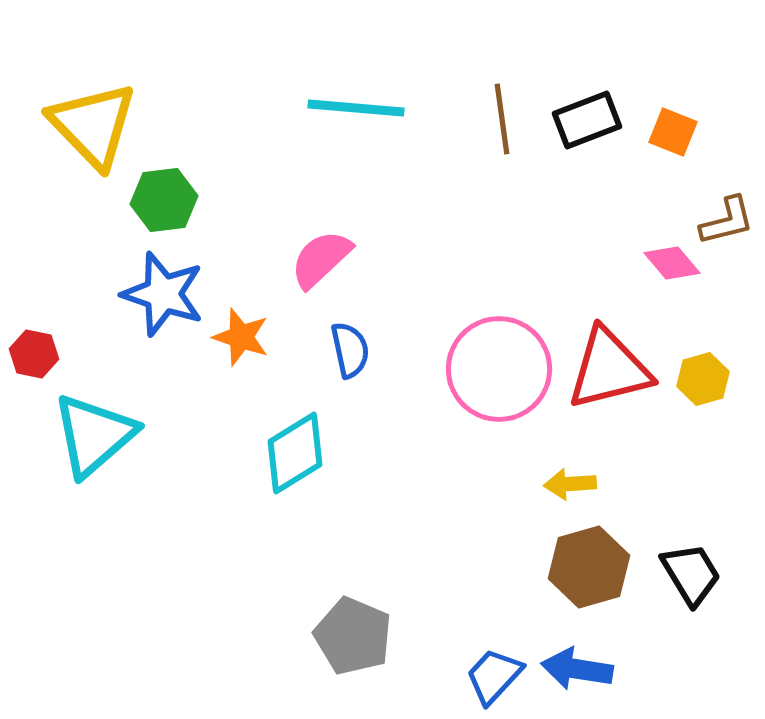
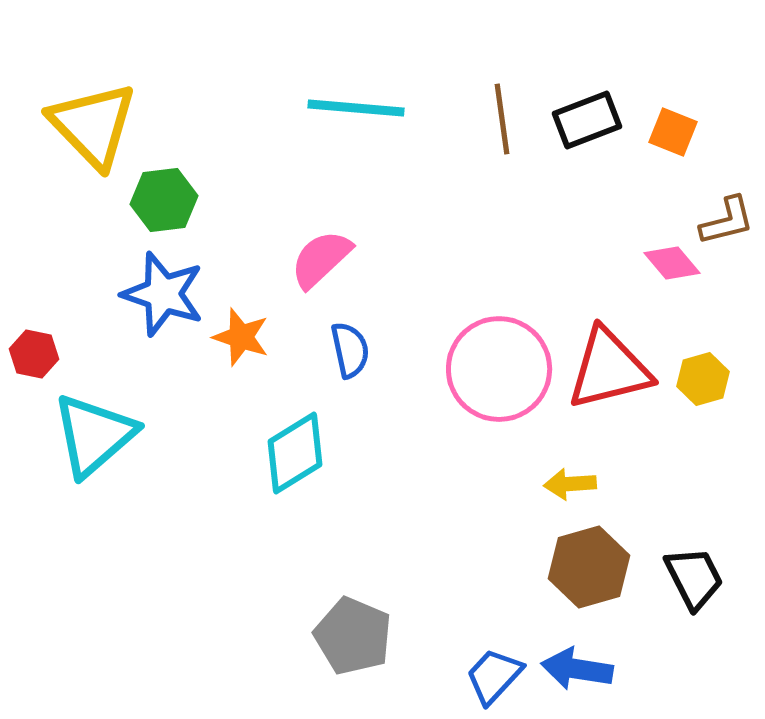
black trapezoid: moved 3 px right, 4 px down; rotated 4 degrees clockwise
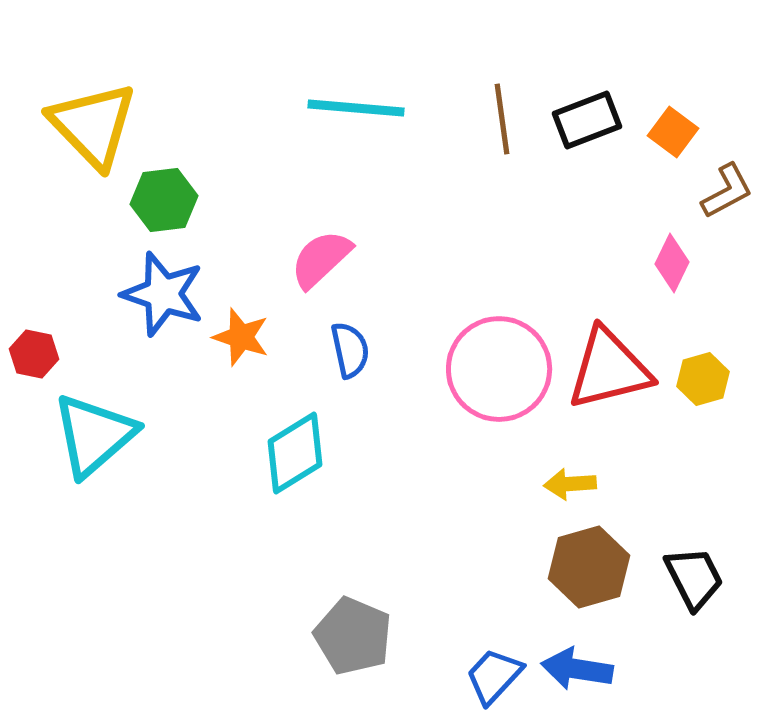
orange square: rotated 15 degrees clockwise
brown L-shape: moved 30 px up; rotated 14 degrees counterclockwise
pink diamond: rotated 66 degrees clockwise
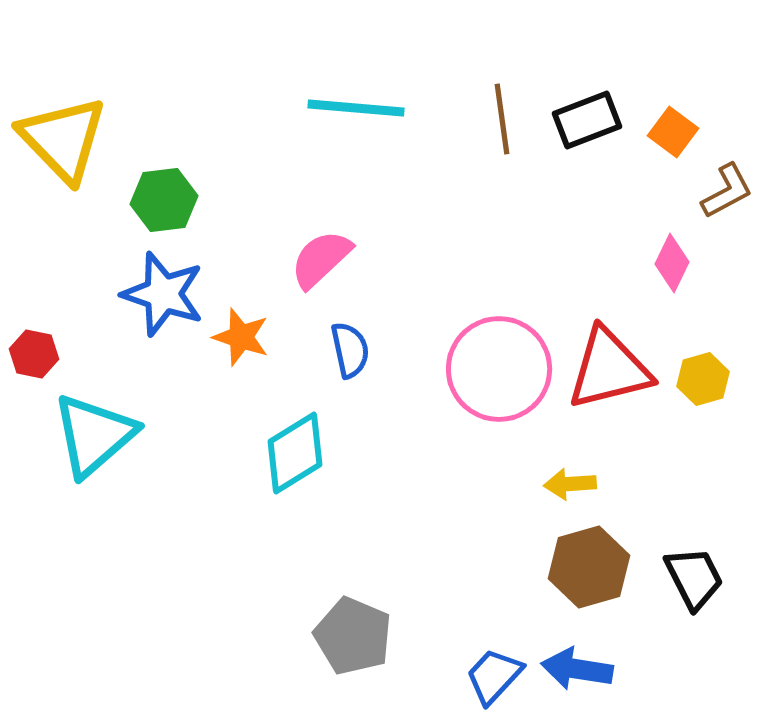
yellow triangle: moved 30 px left, 14 px down
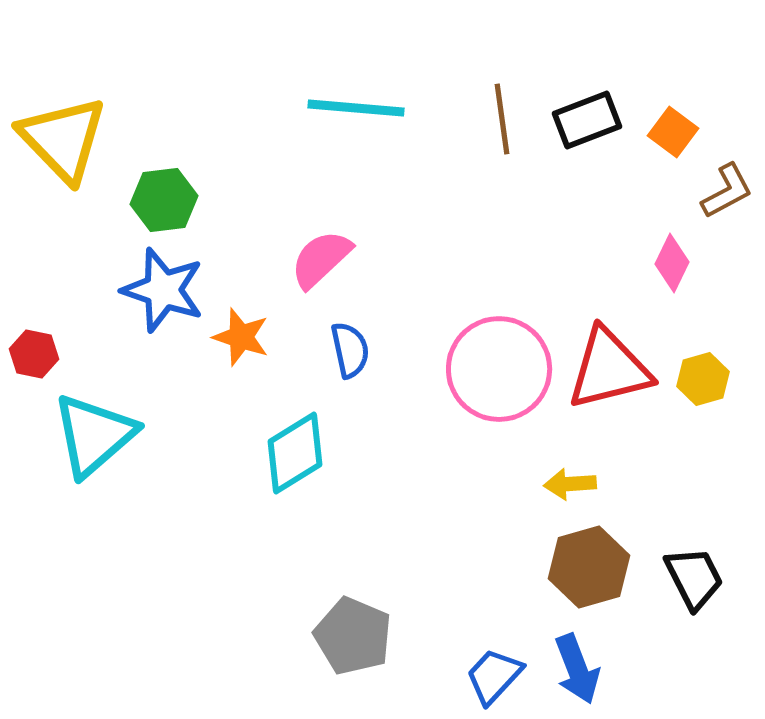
blue star: moved 4 px up
blue arrow: rotated 120 degrees counterclockwise
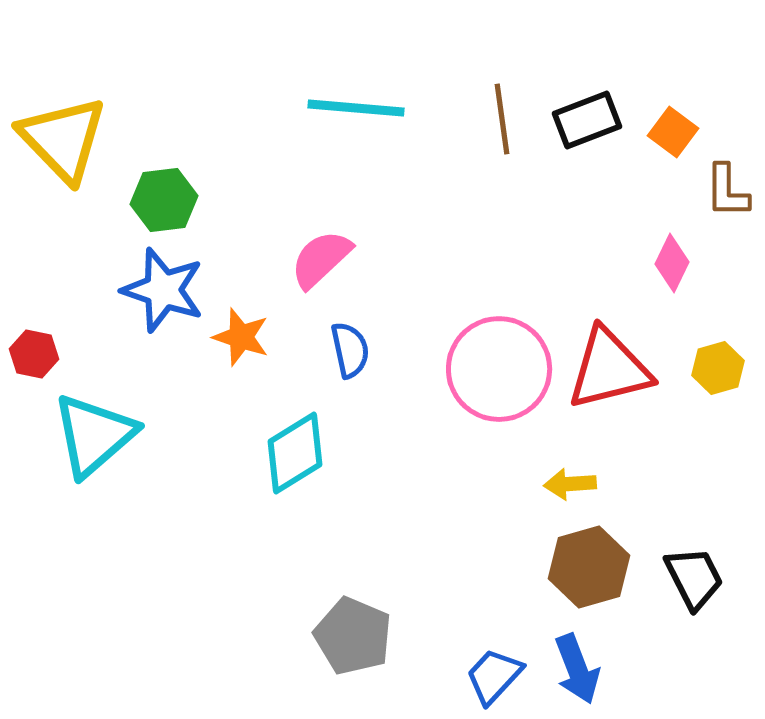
brown L-shape: rotated 118 degrees clockwise
yellow hexagon: moved 15 px right, 11 px up
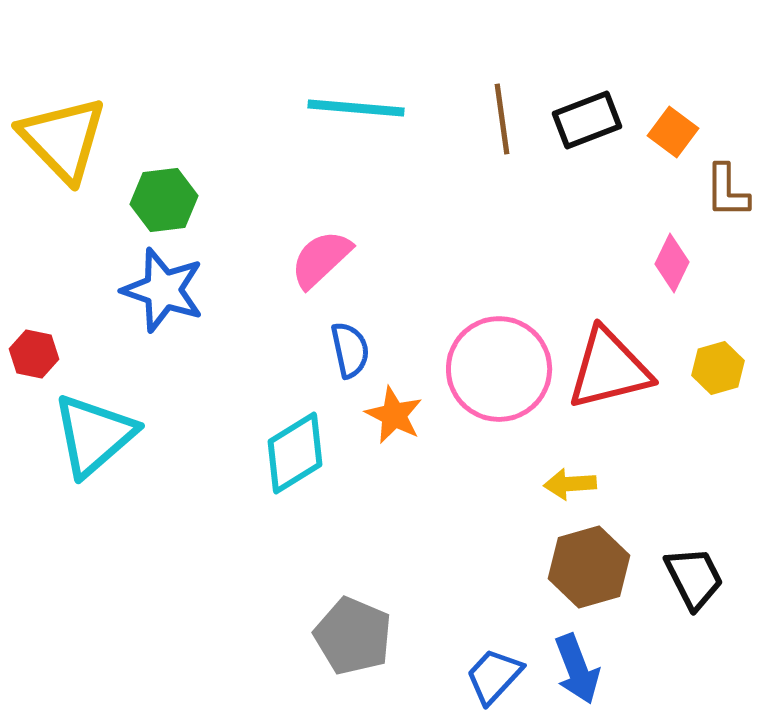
orange star: moved 153 px right, 78 px down; rotated 8 degrees clockwise
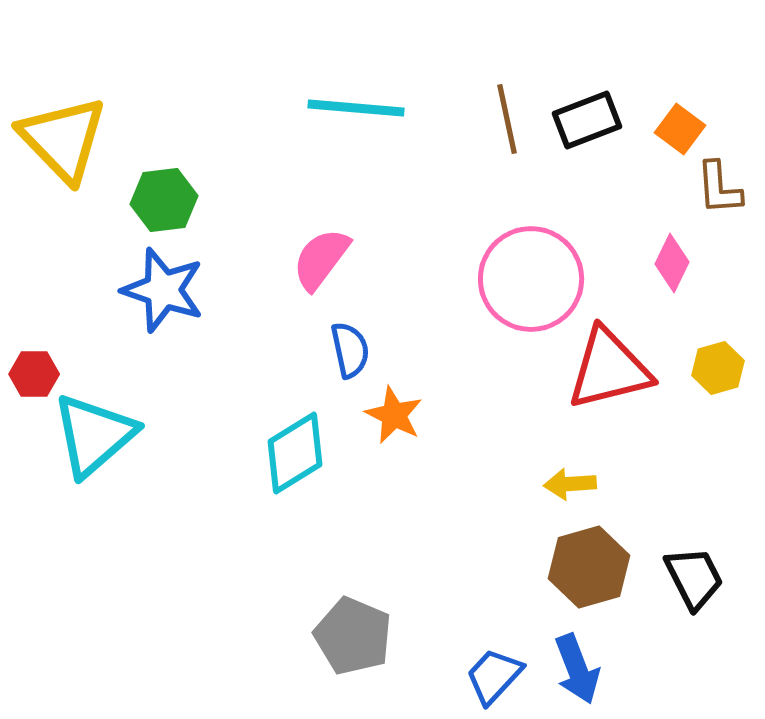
brown line: moved 5 px right; rotated 4 degrees counterclockwise
orange square: moved 7 px right, 3 px up
brown L-shape: moved 8 px left, 3 px up; rotated 4 degrees counterclockwise
pink semicircle: rotated 10 degrees counterclockwise
red hexagon: moved 20 px down; rotated 12 degrees counterclockwise
pink circle: moved 32 px right, 90 px up
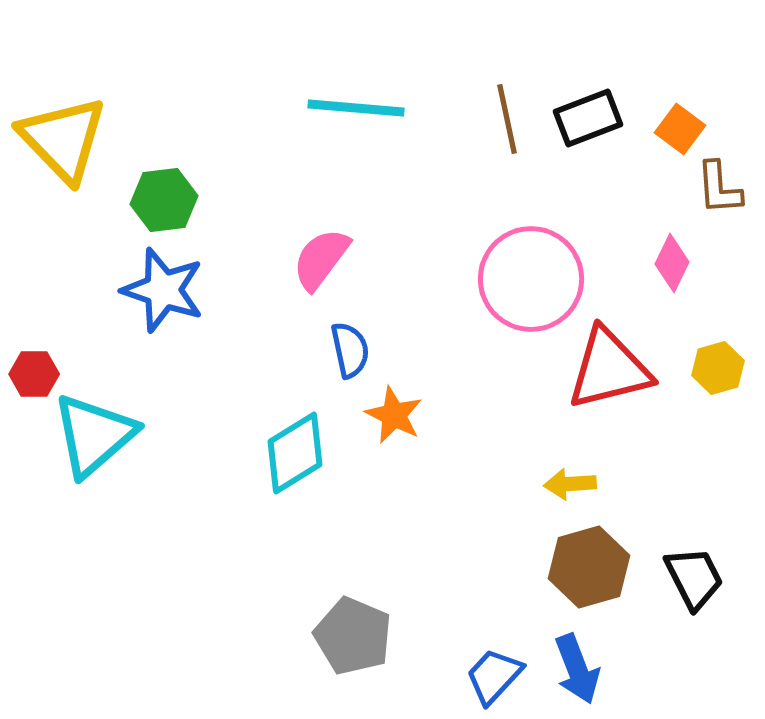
black rectangle: moved 1 px right, 2 px up
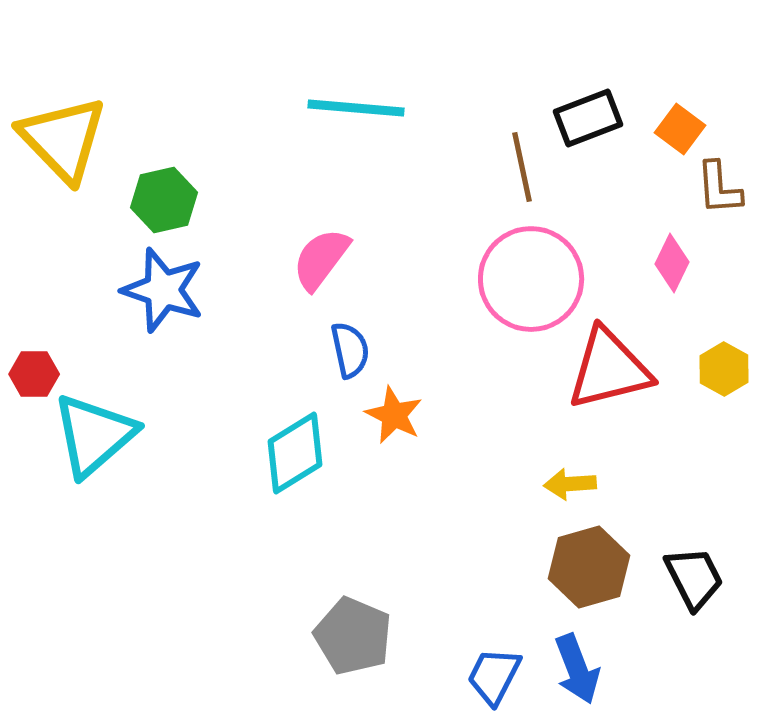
brown line: moved 15 px right, 48 px down
green hexagon: rotated 6 degrees counterclockwise
yellow hexagon: moved 6 px right, 1 px down; rotated 15 degrees counterclockwise
blue trapezoid: rotated 16 degrees counterclockwise
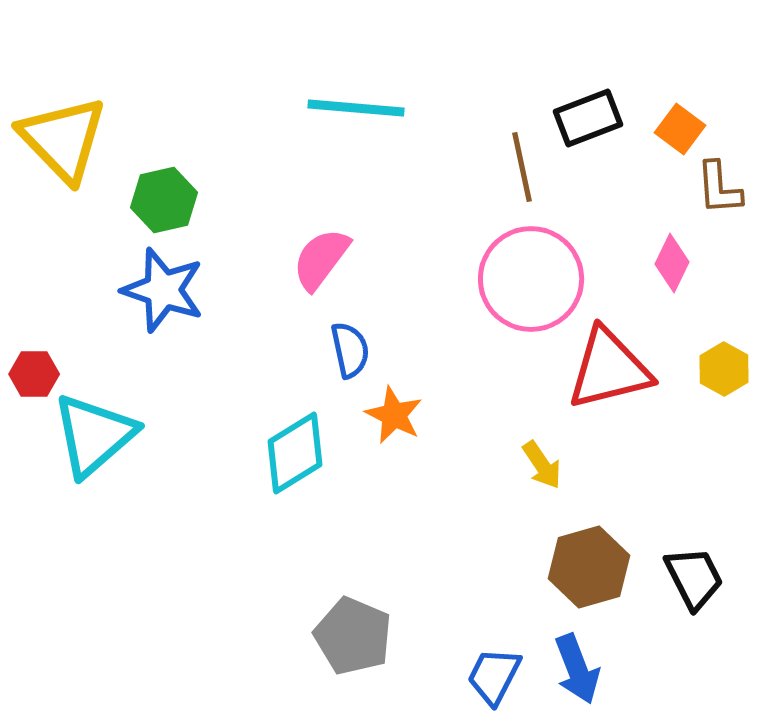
yellow arrow: moved 28 px left, 19 px up; rotated 120 degrees counterclockwise
